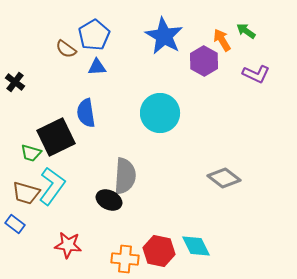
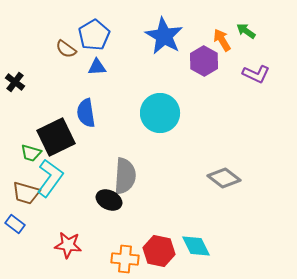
cyan L-shape: moved 2 px left, 8 px up
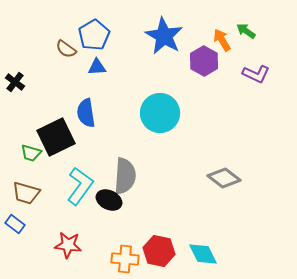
cyan L-shape: moved 30 px right, 8 px down
cyan diamond: moved 7 px right, 8 px down
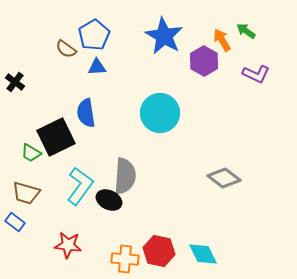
green trapezoid: rotated 15 degrees clockwise
blue rectangle: moved 2 px up
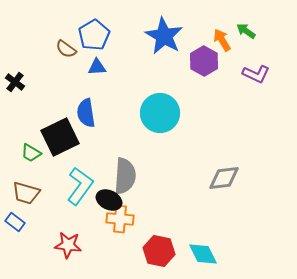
black square: moved 4 px right
gray diamond: rotated 44 degrees counterclockwise
orange cross: moved 5 px left, 40 px up
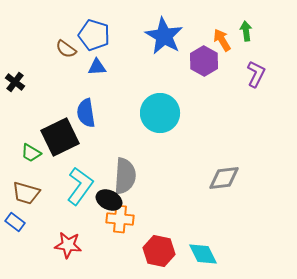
green arrow: rotated 48 degrees clockwise
blue pentagon: rotated 24 degrees counterclockwise
purple L-shape: rotated 88 degrees counterclockwise
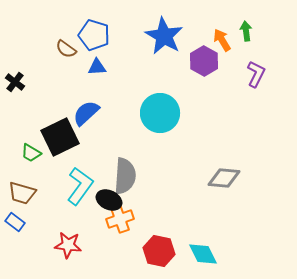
blue semicircle: rotated 56 degrees clockwise
gray diamond: rotated 12 degrees clockwise
brown trapezoid: moved 4 px left
orange cross: rotated 24 degrees counterclockwise
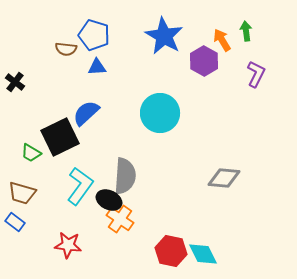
brown semicircle: rotated 30 degrees counterclockwise
orange cross: rotated 36 degrees counterclockwise
red hexagon: moved 12 px right
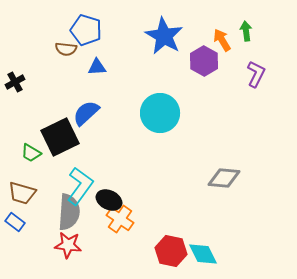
blue pentagon: moved 8 px left, 5 px up
black cross: rotated 24 degrees clockwise
gray semicircle: moved 56 px left, 36 px down
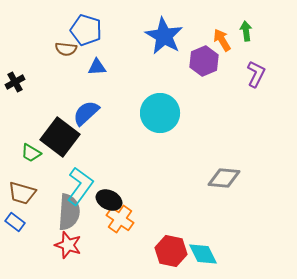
purple hexagon: rotated 8 degrees clockwise
black square: rotated 27 degrees counterclockwise
red star: rotated 12 degrees clockwise
